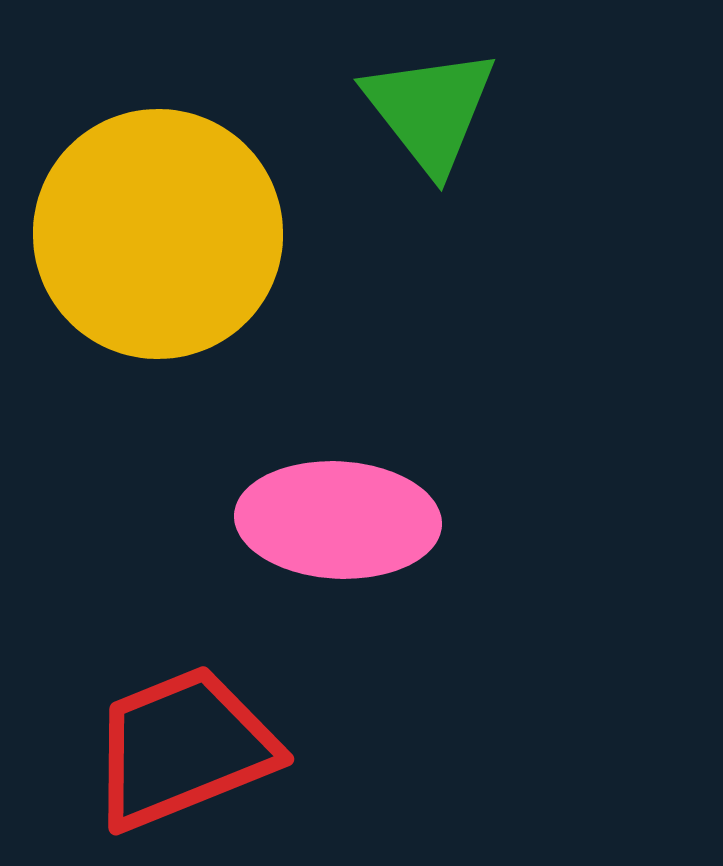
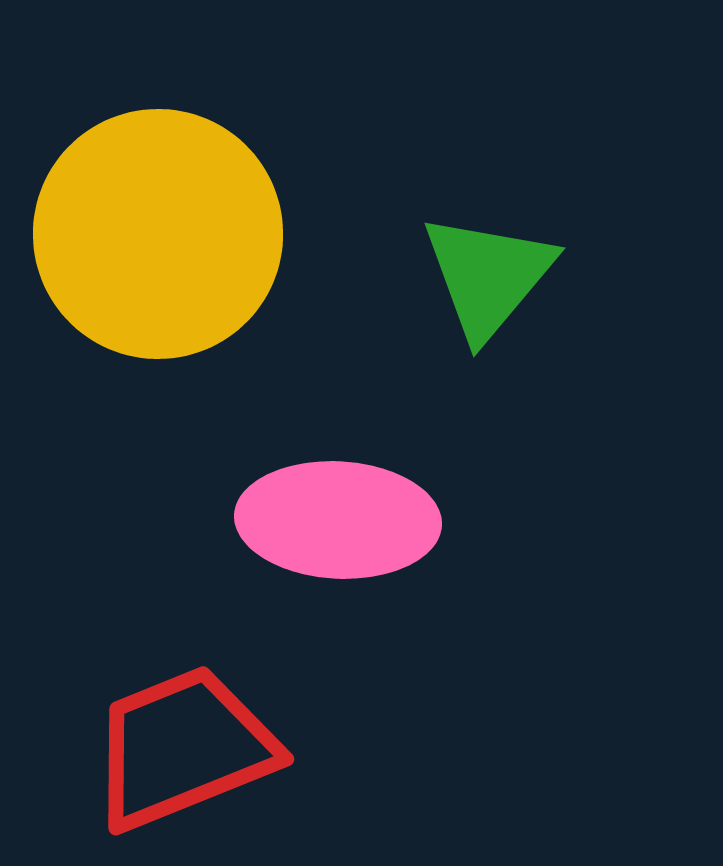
green triangle: moved 58 px right, 166 px down; rotated 18 degrees clockwise
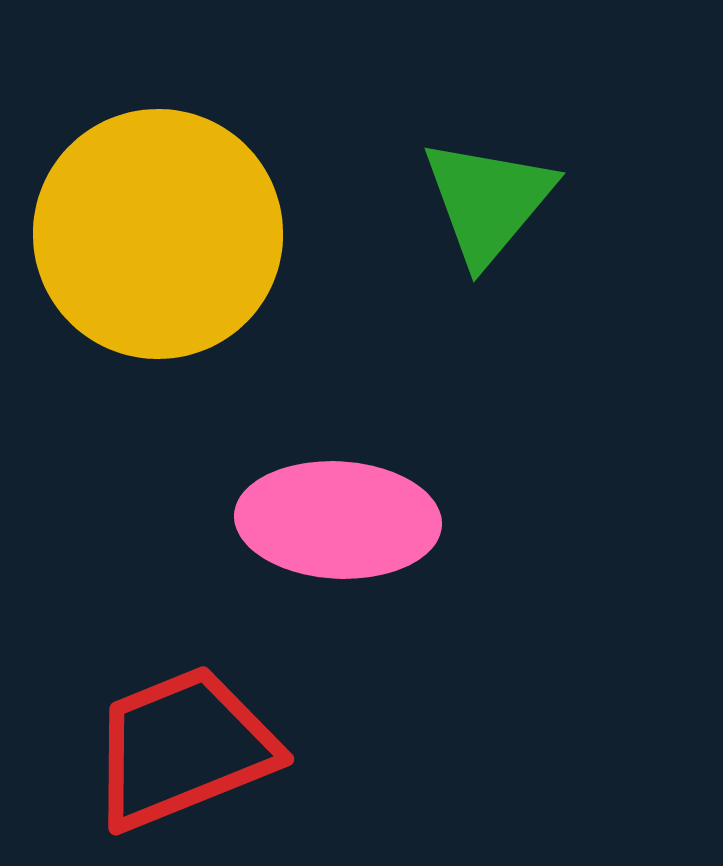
green triangle: moved 75 px up
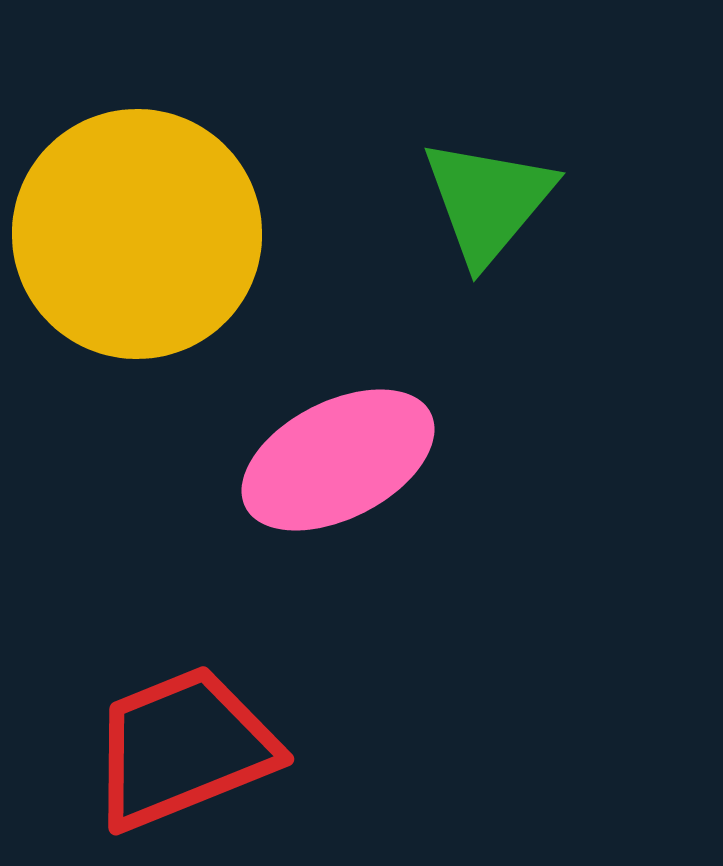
yellow circle: moved 21 px left
pink ellipse: moved 60 px up; rotated 30 degrees counterclockwise
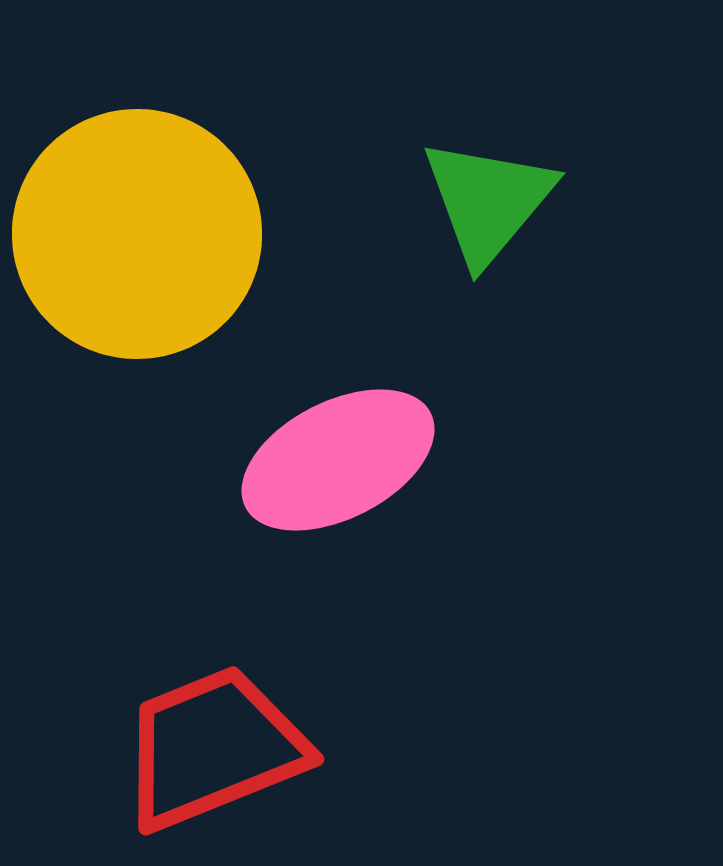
red trapezoid: moved 30 px right
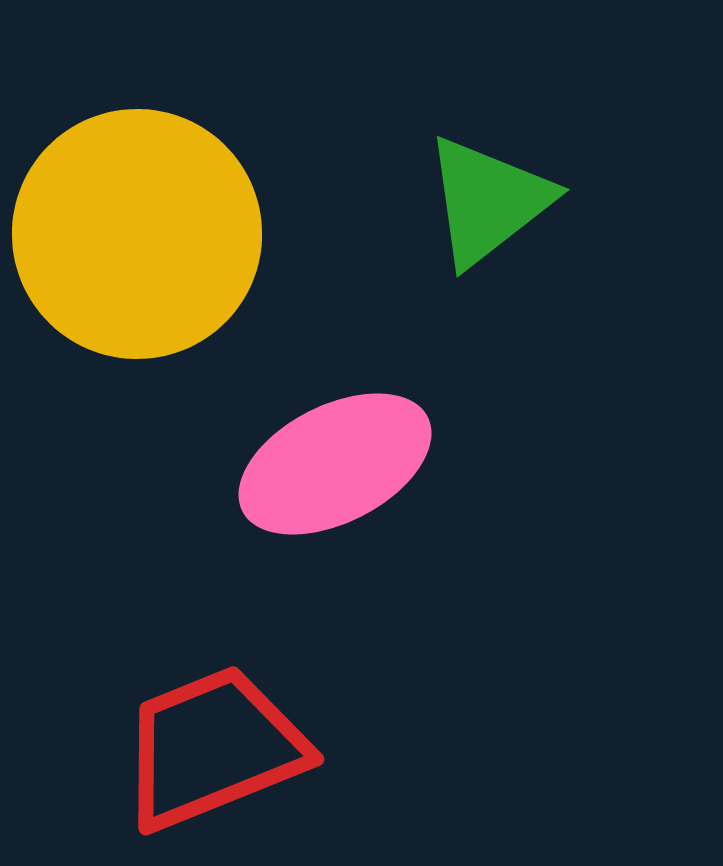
green triangle: rotated 12 degrees clockwise
pink ellipse: moved 3 px left, 4 px down
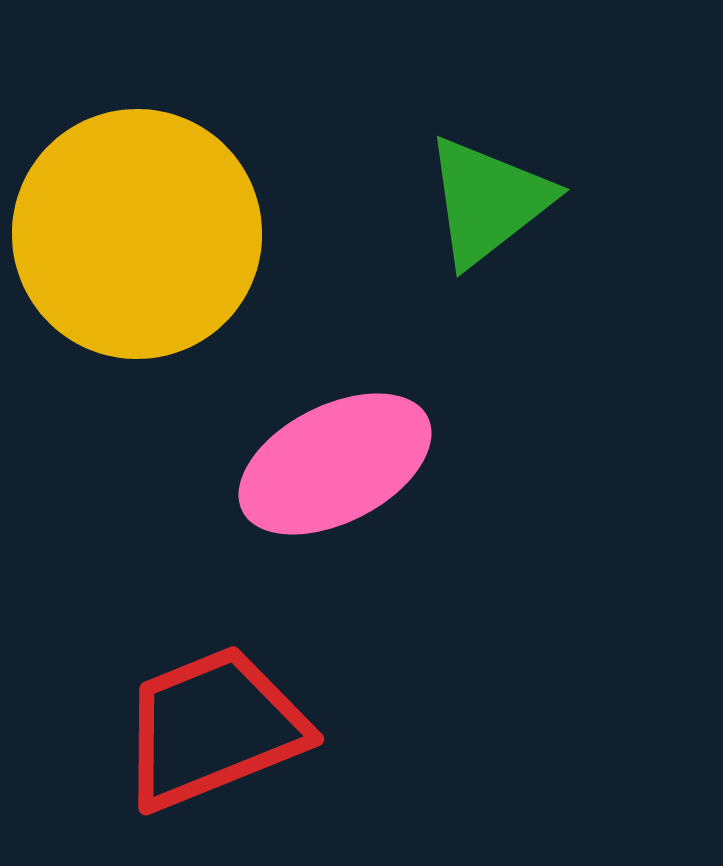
red trapezoid: moved 20 px up
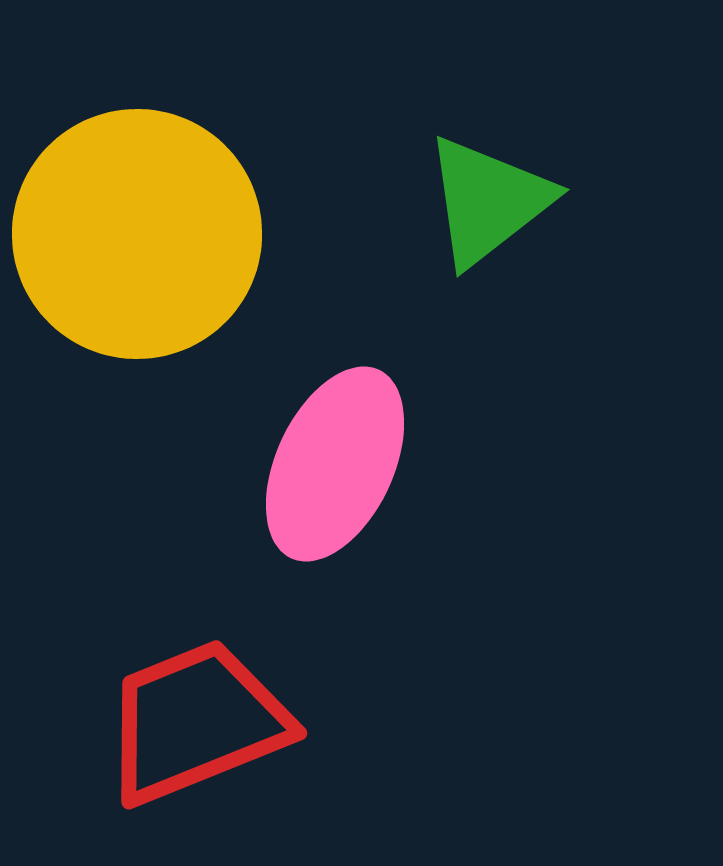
pink ellipse: rotated 38 degrees counterclockwise
red trapezoid: moved 17 px left, 6 px up
